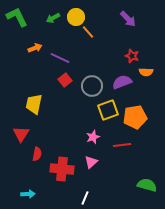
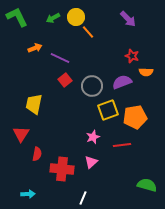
white line: moved 2 px left
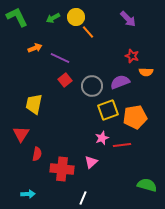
purple semicircle: moved 2 px left
pink star: moved 9 px right, 1 px down
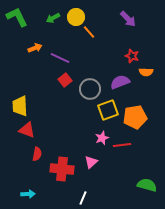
orange line: moved 1 px right
gray circle: moved 2 px left, 3 px down
yellow trapezoid: moved 14 px left, 2 px down; rotated 15 degrees counterclockwise
red triangle: moved 6 px right, 4 px up; rotated 42 degrees counterclockwise
